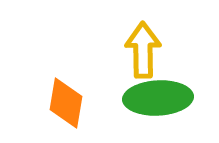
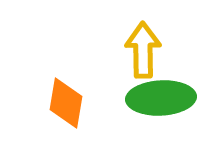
green ellipse: moved 3 px right
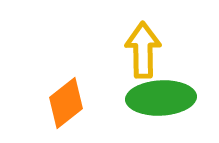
orange diamond: rotated 42 degrees clockwise
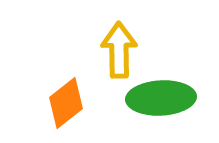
yellow arrow: moved 24 px left
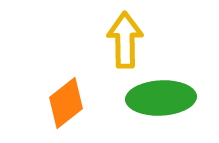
yellow arrow: moved 6 px right, 10 px up
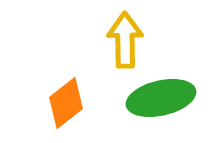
green ellipse: rotated 10 degrees counterclockwise
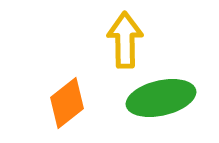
orange diamond: moved 1 px right
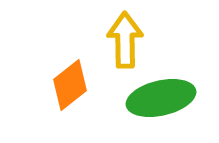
orange diamond: moved 3 px right, 18 px up
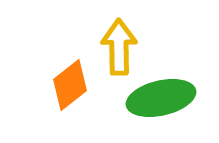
yellow arrow: moved 6 px left, 7 px down
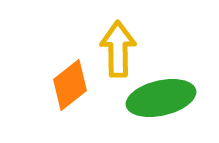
yellow arrow: moved 1 px left, 2 px down
